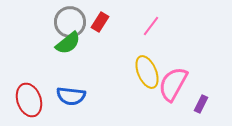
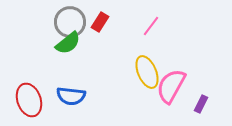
pink semicircle: moved 2 px left, 2 px down
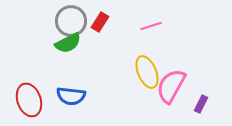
gray circle: moved 1 px right, 1 px up
pink line: rotated 35 degrees clockwise
green semicircle: rotated 12 degrees clockwise
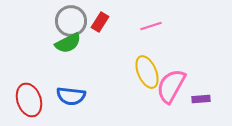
purple rectangle: moved 5 px up; rotated 60 degrees clockwise
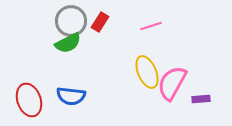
pink semicircle: moved 1 px right, 3 px up
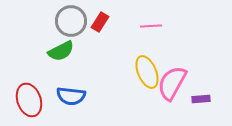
pink line: rotated 15 degrees clockwise
green semicircle: moved 7 px left, 8 px down
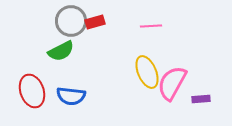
red rectangle: moved 5 px left; rotated 42 degrees clockwise
red ellipse: moved 3 px right, 9 px up
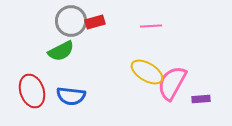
yellow ellipse: rotated 36 degrees counterclockwise
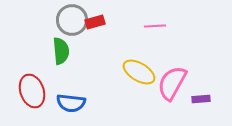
gray circle: moved 1 px right, 1 px up
pink line: moved 4 px right
green semicircle: rotated 68 degrees counterclockwise
yellow ellipse: moved 8 px left
blue semicircle: moved 7 px down
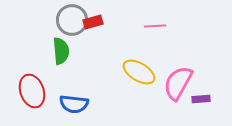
red rectangle: moved 2 px left
pink semicircle: moved 6 px right
blue semicircle: moved 3 px right, 1 px down
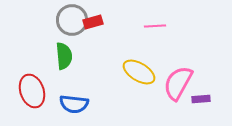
green semicircle: moved 3 px right, 5 px down
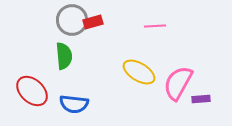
red ellipse: rotated 28 degrees counterclockwise
